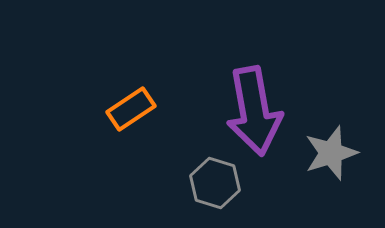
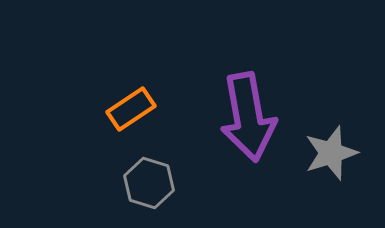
purple arrow: moved 6 px left, 6 px down
gray hexagon: moved 66 px left
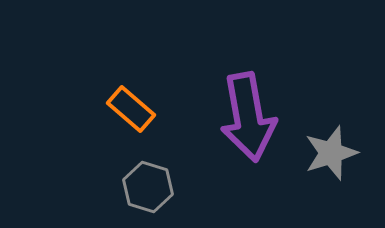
orange rectangle: rotated 75 degrees clockwise
gray hexagon: moved 1 px left, 4 px down
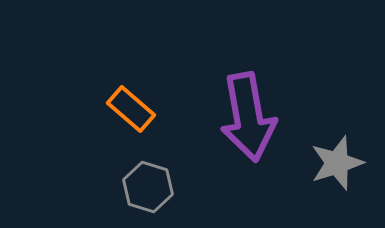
gray star: moved 6 px right, 10 px down
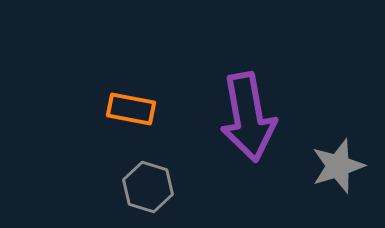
orange rectangle: rotated 30 degrees counterclockwise
gray star: moved 1 px right, 3 px down
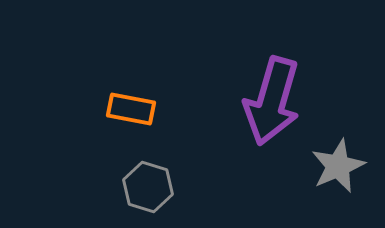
purple arrow: moved 24 px right, 16 px up; rotated 26 degrees clockwise
gray star: rotated 6 degrees counterclockwise
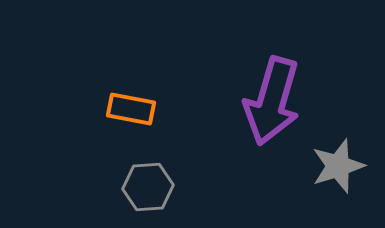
gray star: rotated 6 degrees clockwise
gray hexagon: rotated 21 degrees counterclockwise
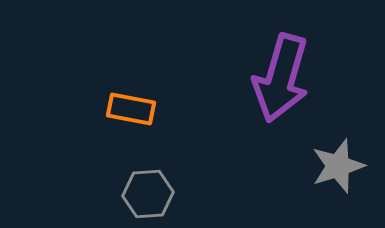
purple arrow: moved 9 px right, 23 px up
gray hexagon: moved 7 px down
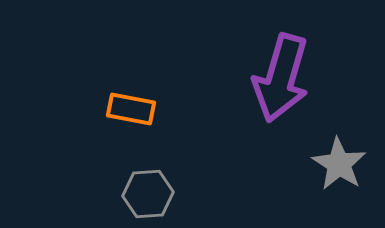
gray star: moved 1 px right, 2 px up; rotated 22 degrees counterclockwise
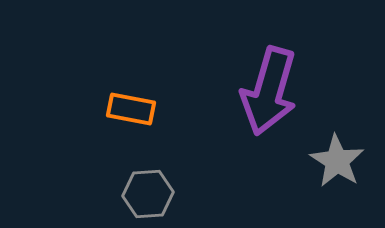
purple arrow: moved 12 px left, 13 px down
gray star: moved 2 px left, 3 px up
